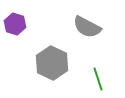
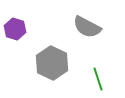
purple hexagon: moved 5 px down
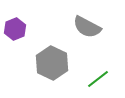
purple hexagon: rotated 20 degrees clockwise
green line: rotated 70 degrees clockwise
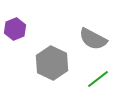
gray semicircle: moved 6 px right, 12 px down
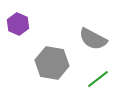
purple hexagon: moved 3 px right, 5 px up; rotated 15 degrees counterclockwise
gray hexagon: rotated 16 degrees counterclockwise
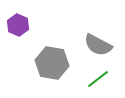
purple hexagon: moved 1 px down
gray semicircle: moved 5 px right, 6 px down
